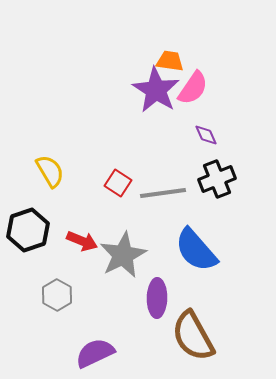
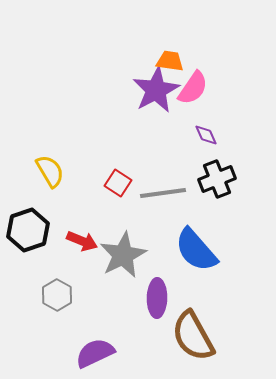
purple star: rotated 12 degrees clockwise
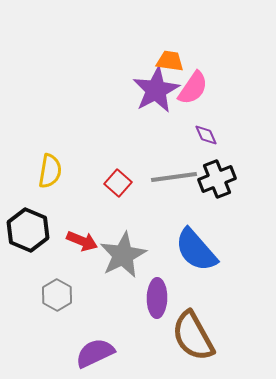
yellow semicircle: rotated 40 degrees clockwise
red square: rotated 8 degrees clockwise
gray line: moved 11 px right, 16 px up
black hexagon: rotated 18 degrees counterclockwise
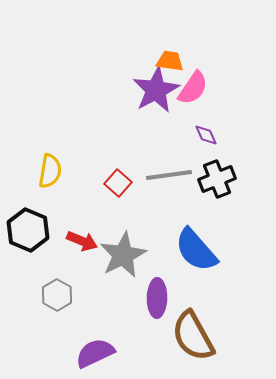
gray line: moved 5 px left, 2 px up
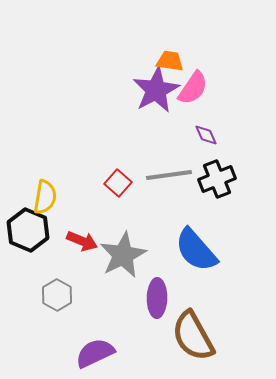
yellow semicircle: moved 5 px left, 26 px down
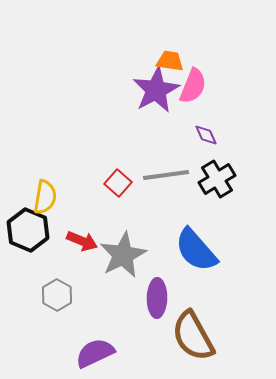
pink semicircle: moved 2 px up; rotated 12 degrees counterclockwise
gray line: moved 3 px left
black cross: rotated 9 degrees counterclockwise
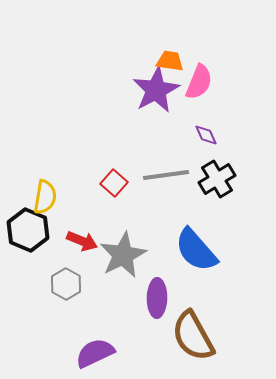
pink semicircle: moved 6 px right, 4 px up
red square: moved 4 px left
gray hexagon: moved 9 px right, 11 px up
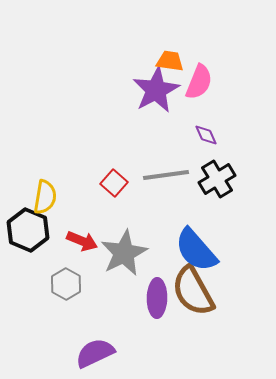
gray star: moved 1 px right, 2 px up
brown semicircle: moved 45 px up
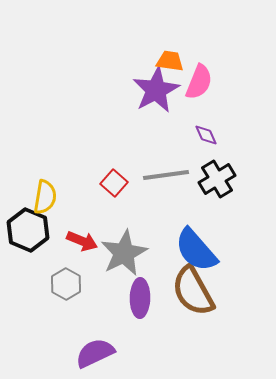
purple ellipse: moved 17 px left
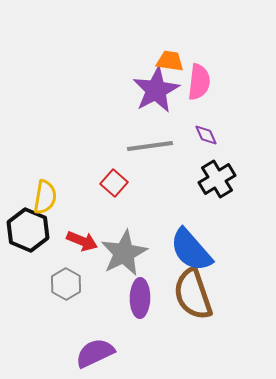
pink semicircle: rotated 15 degrees counterclockwise
gray line: moved 16 px left, 29 px up
blue semicircle: moved 5 px left
brown semicircle: moved 3 px down; rotated 10 degrees clockwise
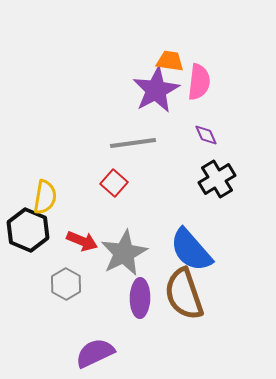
gray line: moved 17 px left, 3 px up
brown semicircle: moved 9 px left
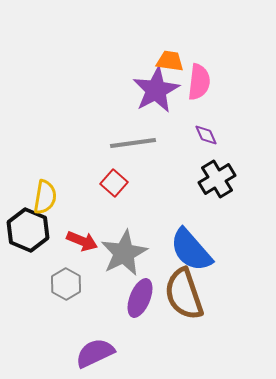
purple ellipse: rotated 21 degrees clockwise
